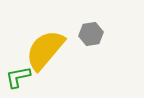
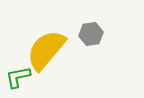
yellow semicircle: moved 1 px right
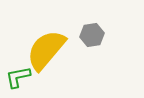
gray hexagon: moved 1 px right, 1 px down
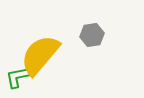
yellow semicircle: moved 6 px left, 5 px down
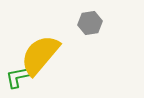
gray hexagon: moved 2 px left, 12 px up
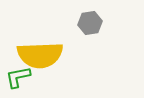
yellow semicircle: rotated 132 degrees counterclockwise
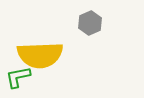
gray hexagon: rotated 15 degrees counterclockwise
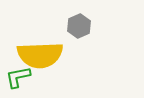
gray hexagon: moved 11 px left, 3 px down
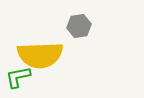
gray hexagon: rotated 15 degrees clockwise
